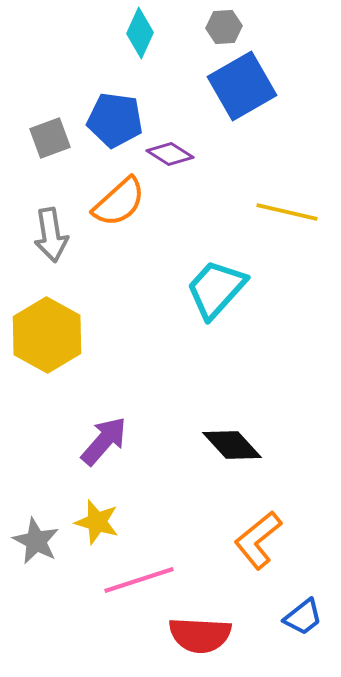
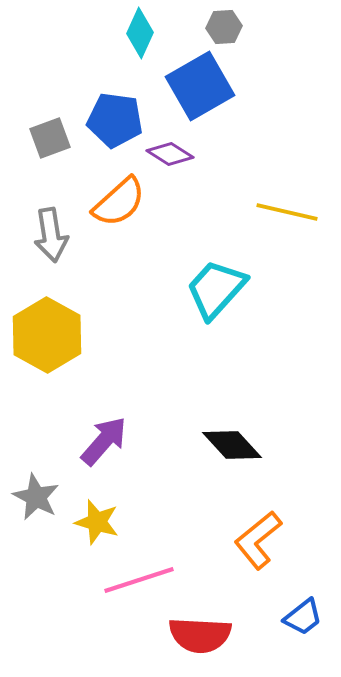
blue square: moved 42 px left
gray star: moved 44 px up
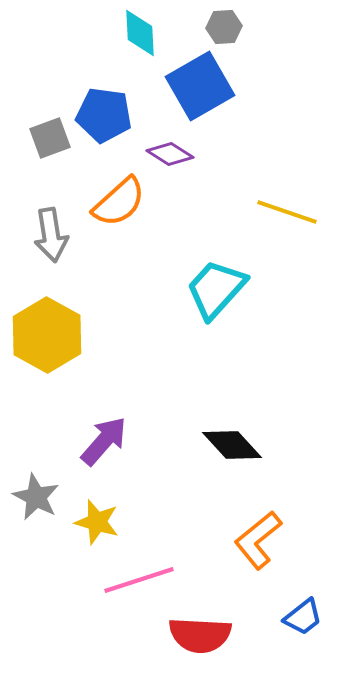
cyan diamond: rotated 27 degrees counterclockwise
blue pentagon: moved 11 px left, 5 px up
yellow line: rotated 6 degrees clockwise
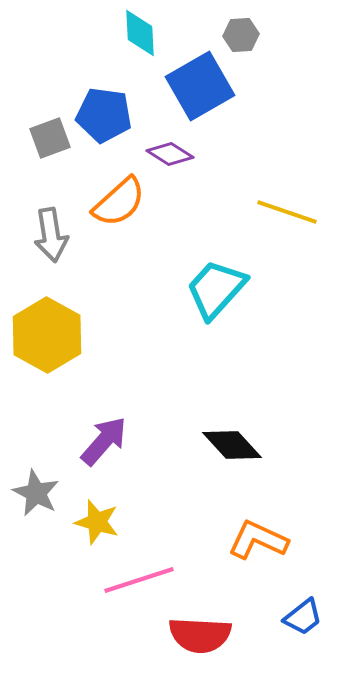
gray hexagon: moved 17 px right, 8 px down
gray star: moved 4 px up
orange L-shape: rotated 64 degrees clockwise
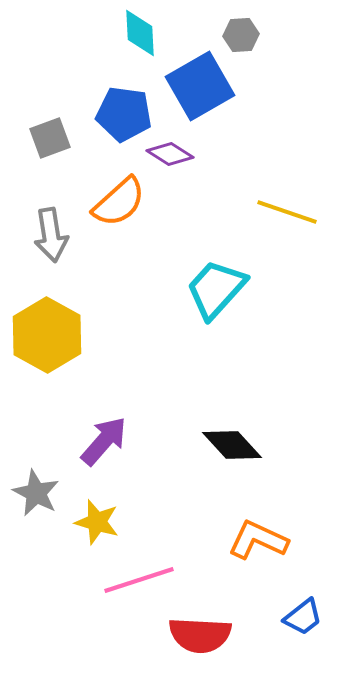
blue pentagon: moved 20 px right, 1 px up
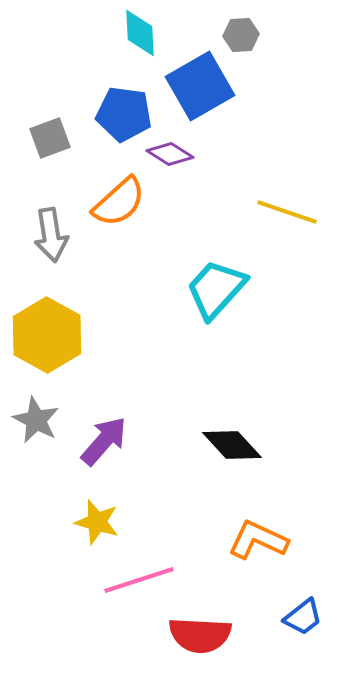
gray star: moved 73 px up
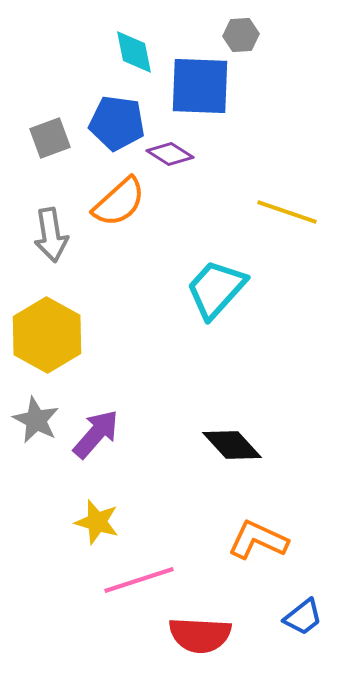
cyan diamond: moved 6 px left, 19 px down; rotated 9 degrees counterclockwise
blue square: rotated 32 degrees clockwise
blue pentagon: moved 7 px left, 9 px down
purple arrow: moved 8 px left, 7 px up
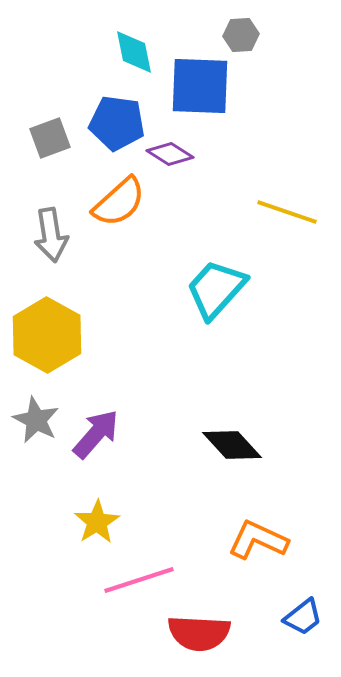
yellow star: rotated 24 degrees clockwise
red semicircle: moved 1 px left, 2 px up
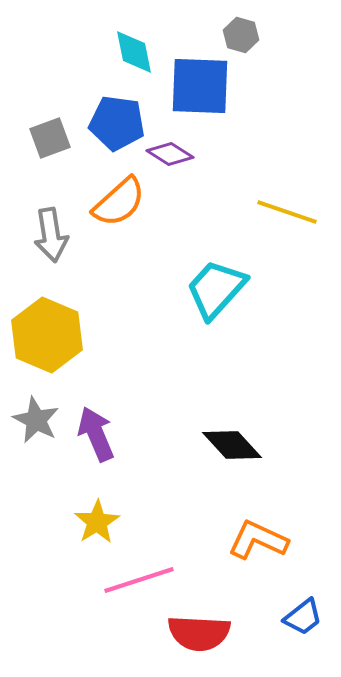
gray hexagon: rotated 20 degrees clockwise
yellow hexagon: rotated 6 degrees counterclockwise
purple arrow: rotated 64 degrees counterclockwise
